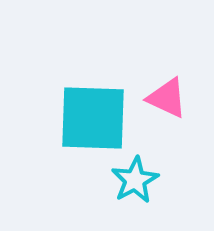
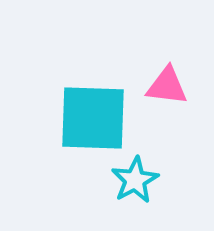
pink triangle: moved 12 px up; rotated 18 degrees counterclockwise
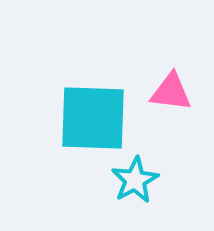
pink triangle: moved 4 px right, 6 px down
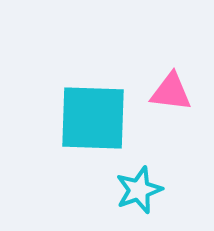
cyan star: moved 4 px right, 10 px down; rotated 9 degrees clockwise
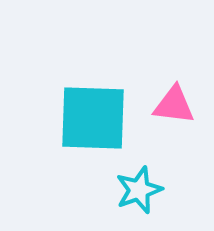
pink triangle: moved 3 px right, 13 px down
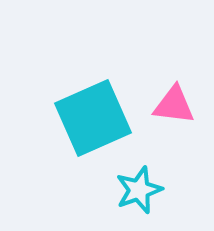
cyan square: rotated 26 degrees counterclockwise
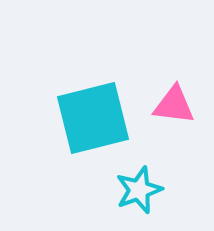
cyan square: rotated 10 degrees clockwise
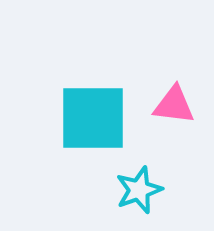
cyan square: rotated 14 degrees clockwise
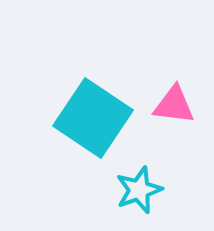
cyan square: rotated 34 degrees clockwise
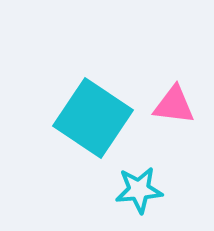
cyan star: rotated 15 degrees clockwise
